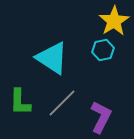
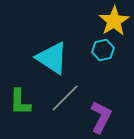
gray line: moved 3 px right, 5 px up
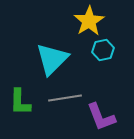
yellow star: moved 25 px left
cyan triangle: moved 1 px down; rotated 42 degrees clockwise
gray line: rotated 36 degrees clockwise
purple L-shape: rotated 132 degrees clockwise
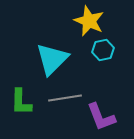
yellow star: rotated 16 degrees counterclockwise
green L-shape: moved 1 px right
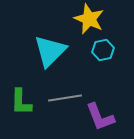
yellow star: moved 2 px up
cyan triangle: moved 2 px left, 8 px up
purple L-shape: moved 1 px left
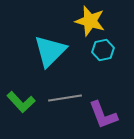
yellow star: moved 1 px right, 2 px down; rotated 8 degrees counterclockwise
green L-shape: rotated 44 degrees counterclockwise
purple L-shape: moved 3 px right, 2 px up
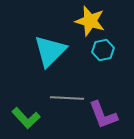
gray line: moved 2 px right; rotated 12 degrees clockwise
green L-shape: moved 5 px right, 16 px down
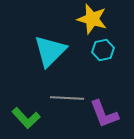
yellow star: moved 2 px right, 2 px up
purple L-shape: moved 1 px right, 1 px up
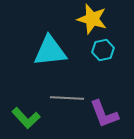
cyan triangle: rotated 39 degrees clockwise
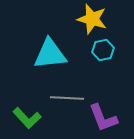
cyan triangle: moved 3 px down
purple L-shape: moved 1 px left, 4 px down
green L-shape: moved 1 px right
